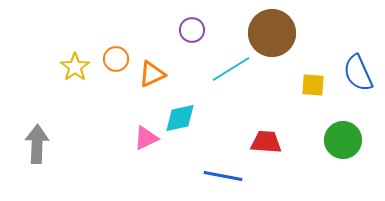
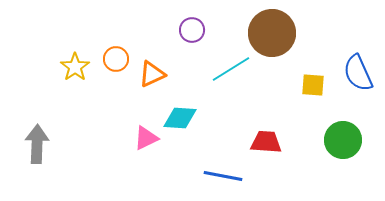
cyan diamond: rotated 16 degrees clockwise
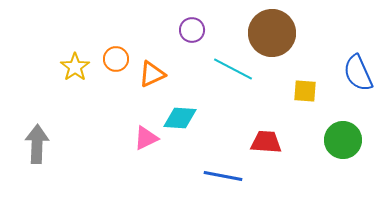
cyan line: moved 2 px right; rotated 60 degrees clockwise
yellow square: moved 8 px left, 6 px down
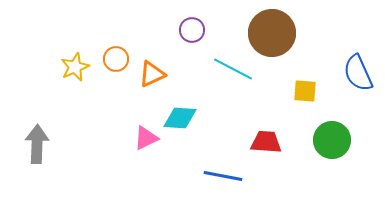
yellow star: rotated 12 degrees clockwise
green circle: moved 11 px left
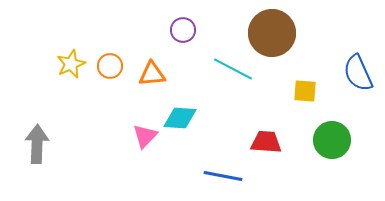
purple circle: moved 9 px left
orange circle: moved 6 px left, 7 px down
yellow star: moved 4 px left, 3 px up
orange triangle: rotated 20 degrees clockwise
pink triangle: moved 1 px left, 2 px up; rotated 20 degrees counterclockwise
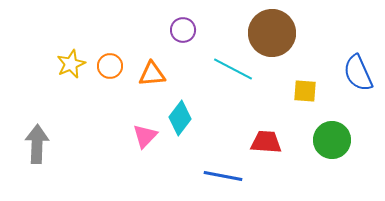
cyan diamond: rotated 56 degrees counterclockwise
